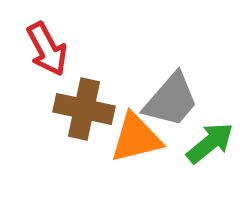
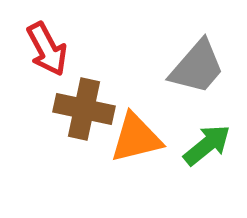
gray trapezoid: moved 26 px right, 33 px up
green arrow: moved 3 px left, 2 px down
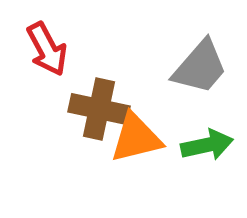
gray trapezoid: moved 3 px right
brown cross: moved 15 px right
green arrow: rotated 27 degrees clockwise
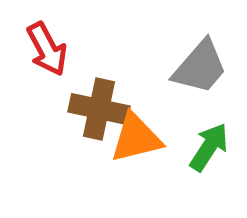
green arrow: moved 2 px right, 2 px down; rotated 45 degrees counterclockwise
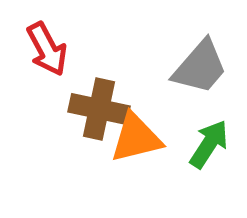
green arrow: moved 3 px up
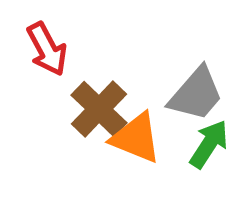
gray trapezoid: moved 4 px left, 27 px down
brown cross: rotated 32 degrees clockwise
orange triangle: rotated 36 degrees clockwise
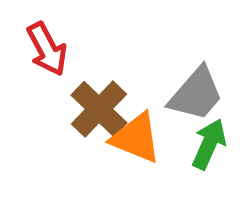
green arrow: rotated 9 degrees counterclockwise
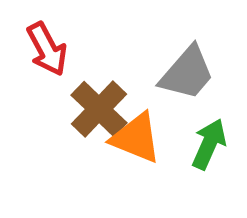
gray trapezoid: moved 9 px left, 21 px up
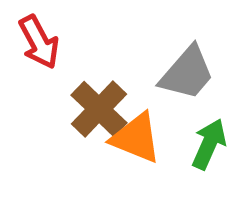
red arrow: moved 8 px left, 7 px up
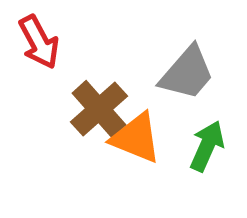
brown cross: rotated 4 degrees clockwise
green arrow: moved 2 px left, 2 px down
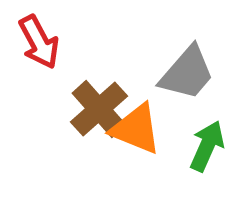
orange triangle: moved 9 px up
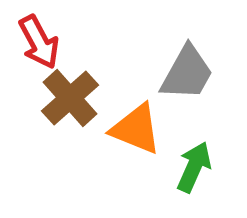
gray trapezoid: rotated 12 degrees counterclockwise
brown cross: moved 29 px left, 11 px up
green arrow: moved 13 px left, 21 px down
